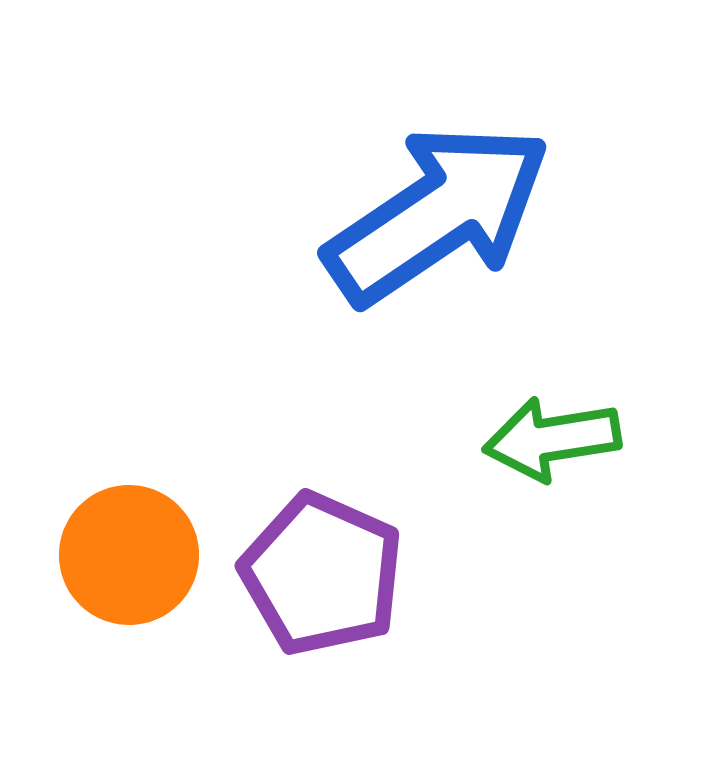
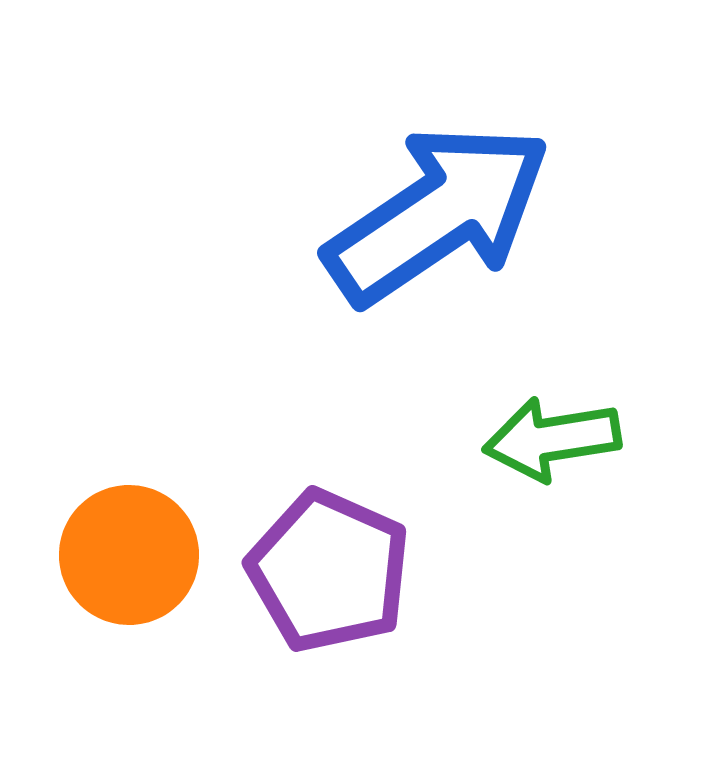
purple pentagon: moved 7 px right, 3 px up
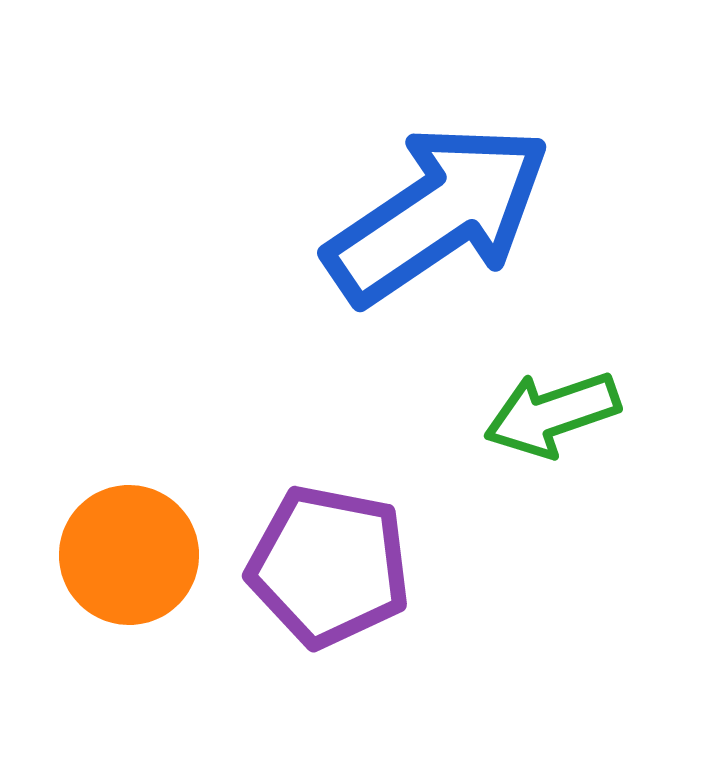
green arrow: moved 25 px up; rotated 10 degrees counterclockwise
purple pentagon: moved 5 px up; rotated 13 degrees counterclockwise
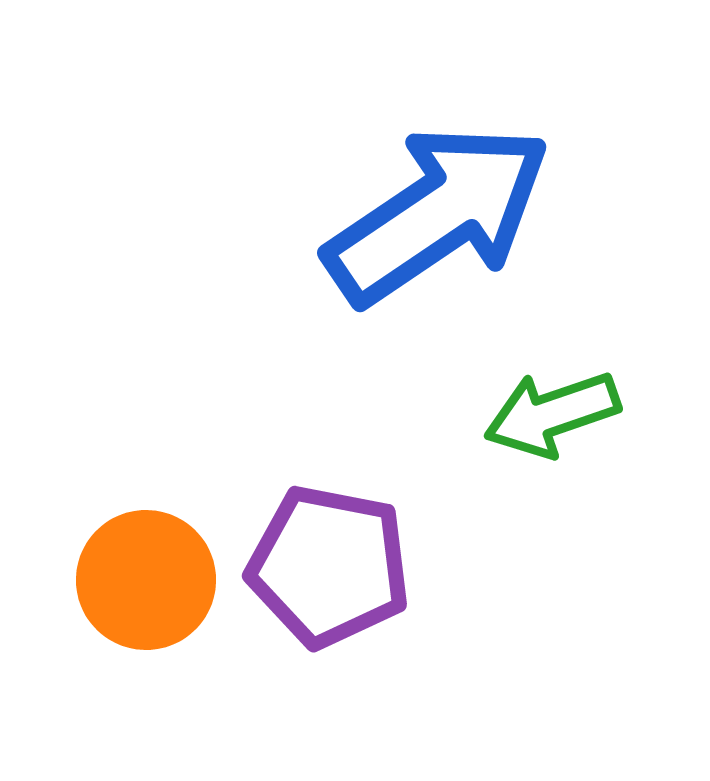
orange circle: moved 17 px right, 25 px down
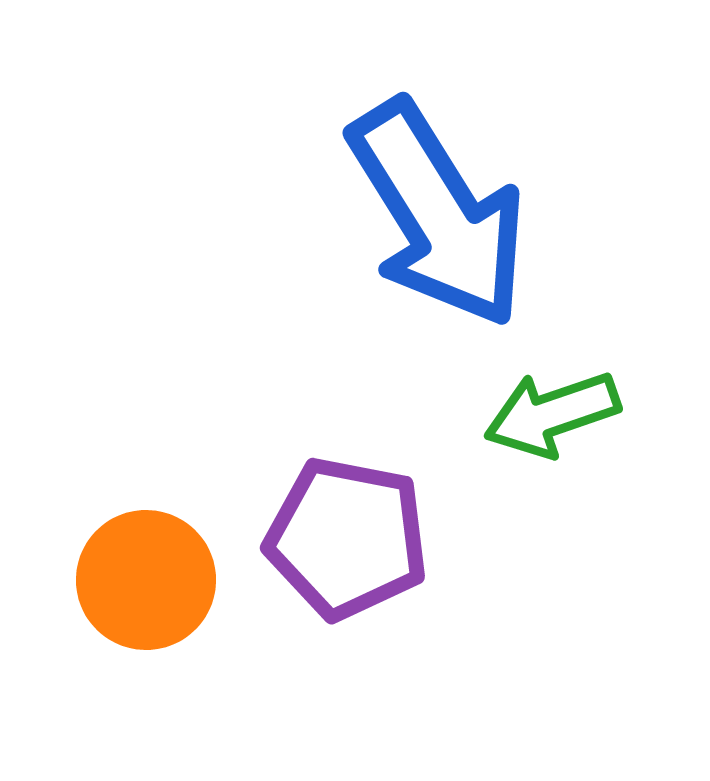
blue arrow: rotated 92 degrees clockwise
purple pentagon: moved 18 px right, 28 px up
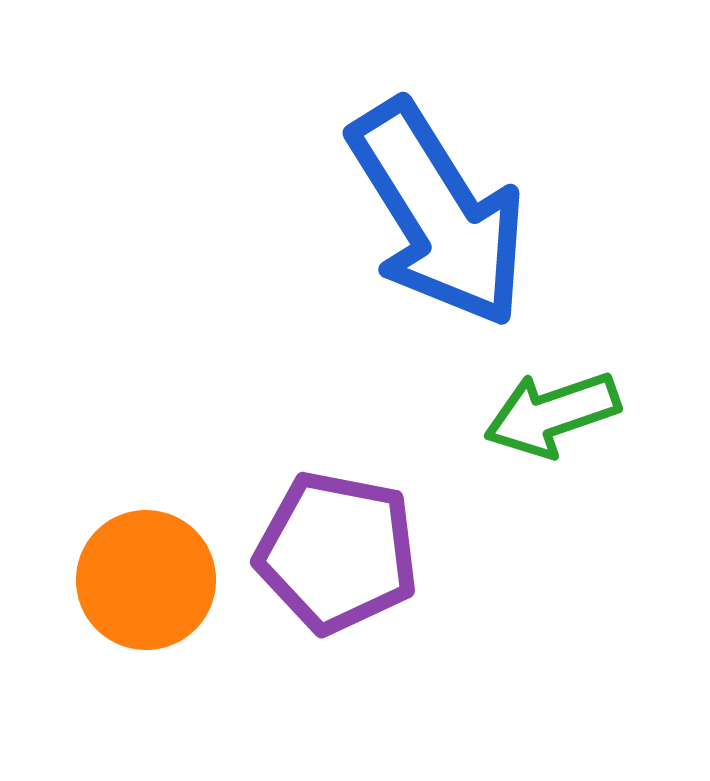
purple pentagon: moved 10 px left, 14 px down
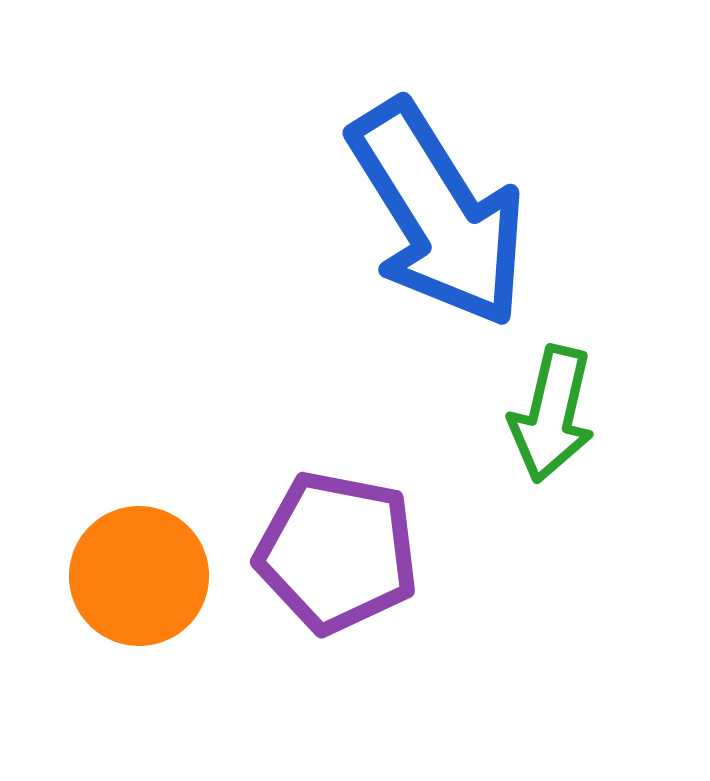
green arrow: rotated 58 degrees counterclockwise
orange circle: moved 7 px left, 4 px up
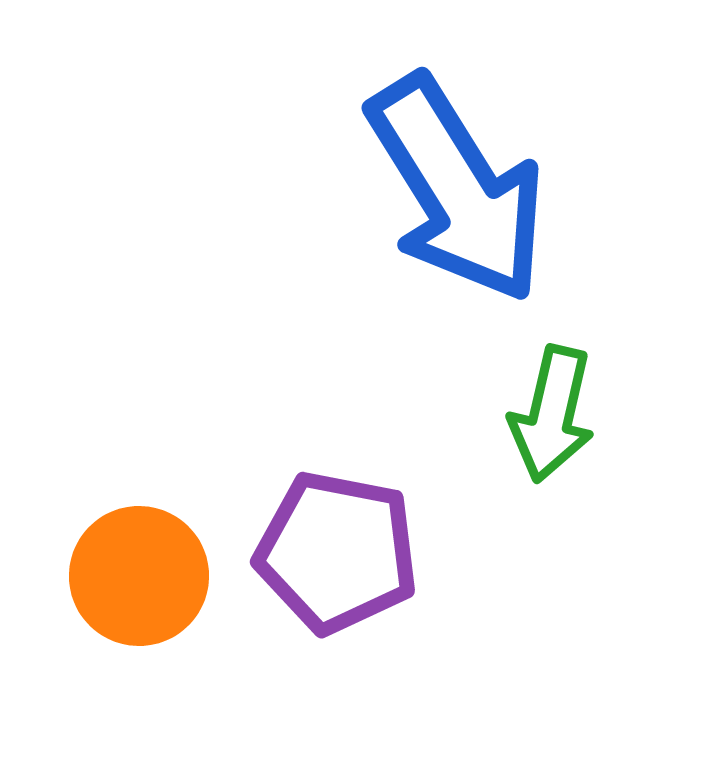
blue arrow: moved 19 px right, 25 px up
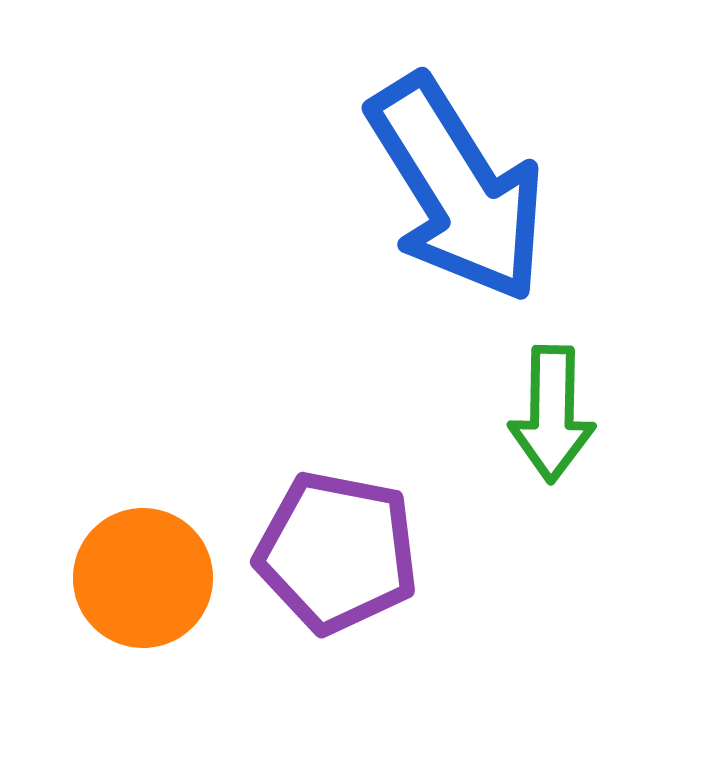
green arrow: rotated 12 degrees counterclockwise
orange circle: moved 4 px right, 2 px down
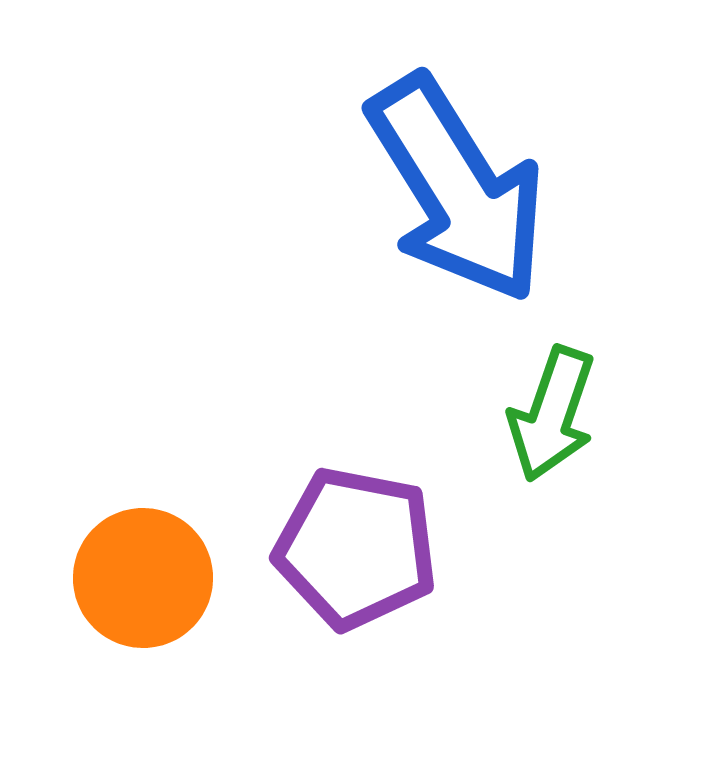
green arrow: rotated 18 degrees clockwise
purple pentagon: moved 19 px right, 4 px up
